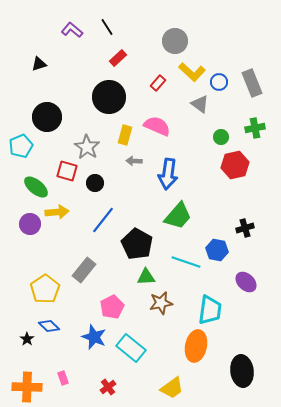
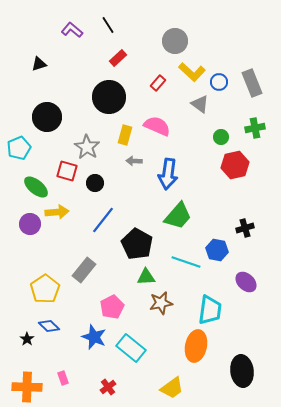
black line at (107, 27): moved 1 px right, 2 px up
cyan pentagon at (21, 146): moved 2 px left, 2 px down
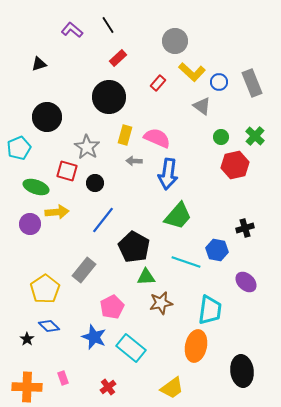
gray triangle at (200, 104): moved 2 px right, 2 px down
pink semicircle at (157, 126): moved 12 px down
green cross at (255, 128): moved 8 px down; rotated 36 degrees counterclockwise
green ellipse at (36, 187): rotated 20 degrees counterclockwise
black pentagon at (137, 244): moved 3 px left, 3 px down
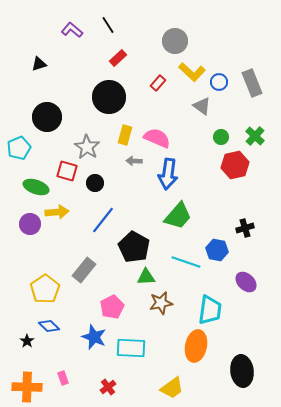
black star at (27, 339): moved 2 px down
cyan rectangle at (131, 348): rotated 36 degrees counterclockwise
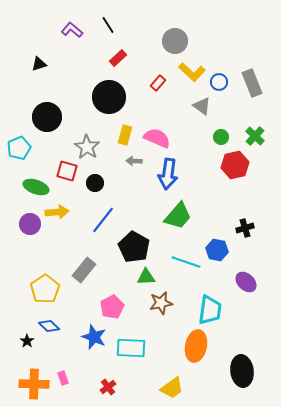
orange cross at (27, 387): moved 7 px right, 3 px up
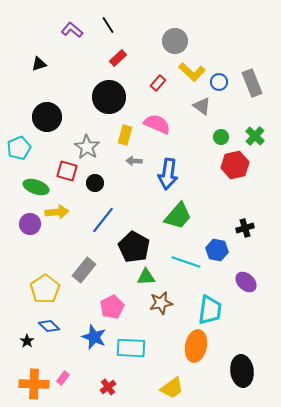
pink semicircle at (157, 138): moved 14 px up
pink rectangle at (63, 378): rotated 56 degrees clockwise
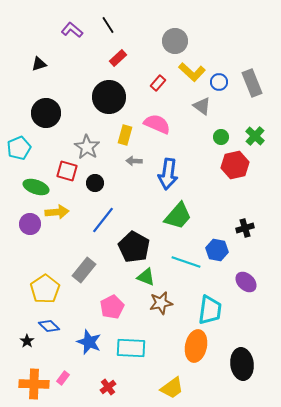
black circle at (47, 117): moved 1 px left, 4 px up
green triangle at (146, 277): rotated 24 degrees clockwise
blue star at (94, 337): moved 5 px left, 5 px down
black ellipse at (242, 371): moved 7 px up
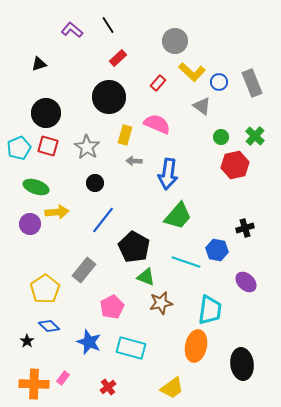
red square at (67, 171): moved 19 px left, 25 px up
cyan rectangle at (131, 348): rotated 12 degrees clockwise
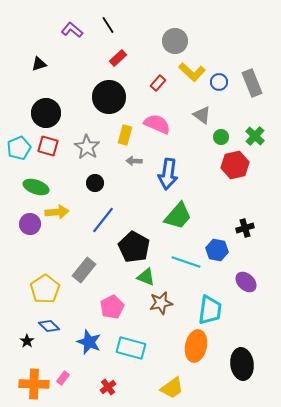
gray triangle at (202, 106): moved 9 px down
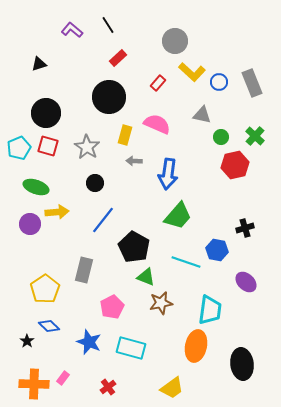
gray triangle at (202, 115): rotated 24 degrees counterclockwise
gray rectangle at (84, 270): rotated 25 degrees counterclockwise
